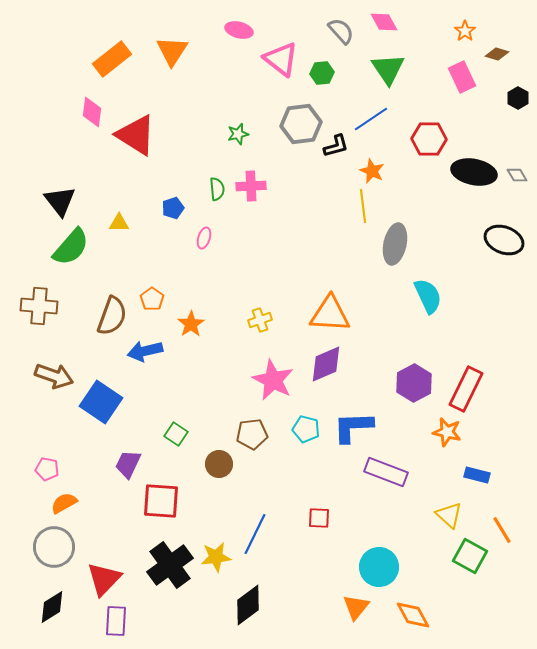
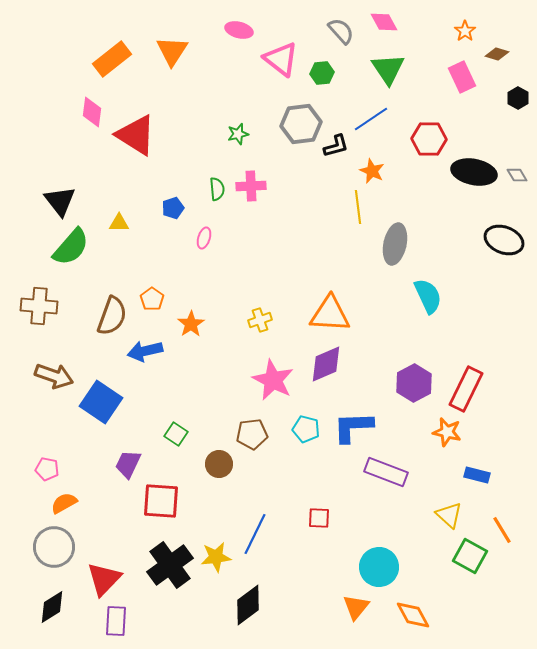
yellow line at (363, 206): moved 5 px left, 1 px down
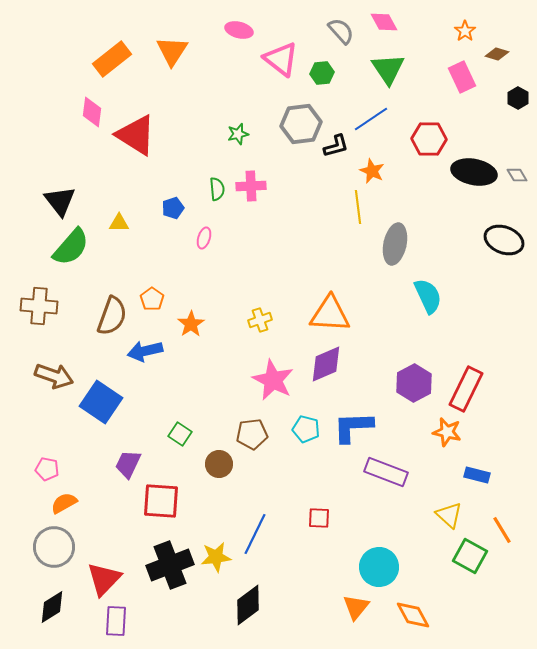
green square at (176, 434): moved 4 px right
black cross at (170, 565): rotated 15 degrees clockwise
